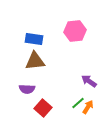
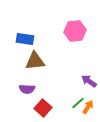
blue rectangle: moved 9 px left
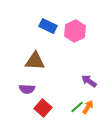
pink hexagon: rotated 20 degrees counterclockwise
blue rectangle: moved 23 px right, 13 px up; rotated 18 degrees clockwise
brown triangle: rotated 10 degrees clockwise
green line: moved 1 px left, 4 px down
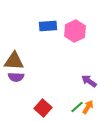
blue rectangle: rotated 30 degrees counterclockwise
brown triangle: moved 21 px left
purple semicircle: moved 11 px left, 12 px up
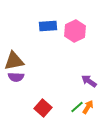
brown triangle: rotated 15 degrees counterclockwise
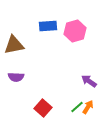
pink hexagon: rotated 10 degrees clockwise
brown triangle: moved 16 px up
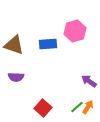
blue rectangle: moved 18 px down
brown triangle: rotated 30 degrees clockwise
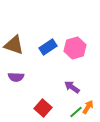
pink hexagon: moved 17 px down
blue rectangle: moved 3 px down; rotated 30 degrees counterclockwise
purple arrow: moved 17 px left, 6 px down
green line: moved 1 px left, 5 px down
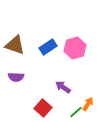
brown triangle: moved 1 px right
purple arrow: moved 9 px left
orange arrow: moved 3 px up
